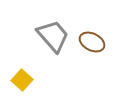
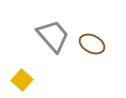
brown ellipse: moved 2 px down
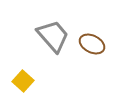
yellow square: moved 1 px right, 1 px down
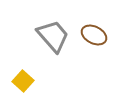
brown ellipse: moved 2 px right, 9 px up
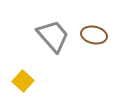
brown ellipse: rotated 15 degrees counterclockwise
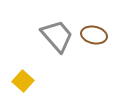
gray trapezoid: moved 4 px right
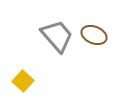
brown ellipse: rotated 10 degrees clockwise
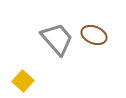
gray trapezoid: moved 3 px down
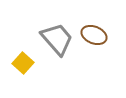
yellow square: moved 18 px up
